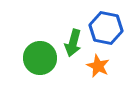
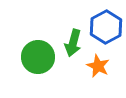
blue hexagon: moved 1 px up; rotated 20 degrees clockwise
green circle: moved 2 px left, 1 px up
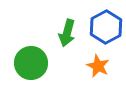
green arrow: moved 6 px left, 10 px up
green circle: moved 7 px left, 6 px down
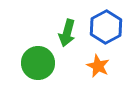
green circle: moved 7 px right
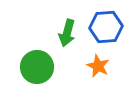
blue hexagon: rotated 24 degrees clockwise
green circle: moved 1 px left, 4 px down
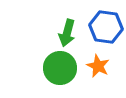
blue hexagon: rotated 12 degrees clockwise
green circle: moved 23 px right, 1 px down
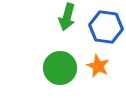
green arrow: moved 16 px up
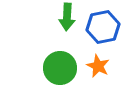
green arrow: rotated 12 degrees counterclockwise
blue hexagon: moved 3 px left; rotated 20 degrees counterclockwise
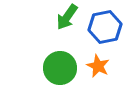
green arrow: rotated 32 degrees clockwise
blue hexagon: moved 2 px right
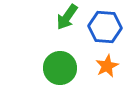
blue hexagon: rotated 16 degrees clockwise
orange star: moved 9 px right; rotated 20 degrees clockwise
